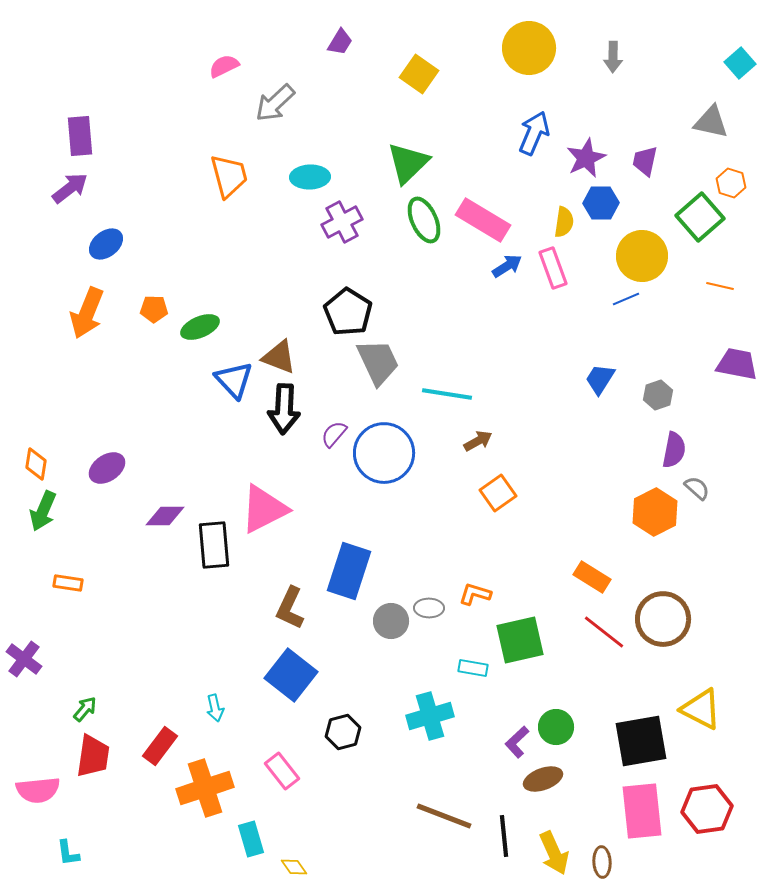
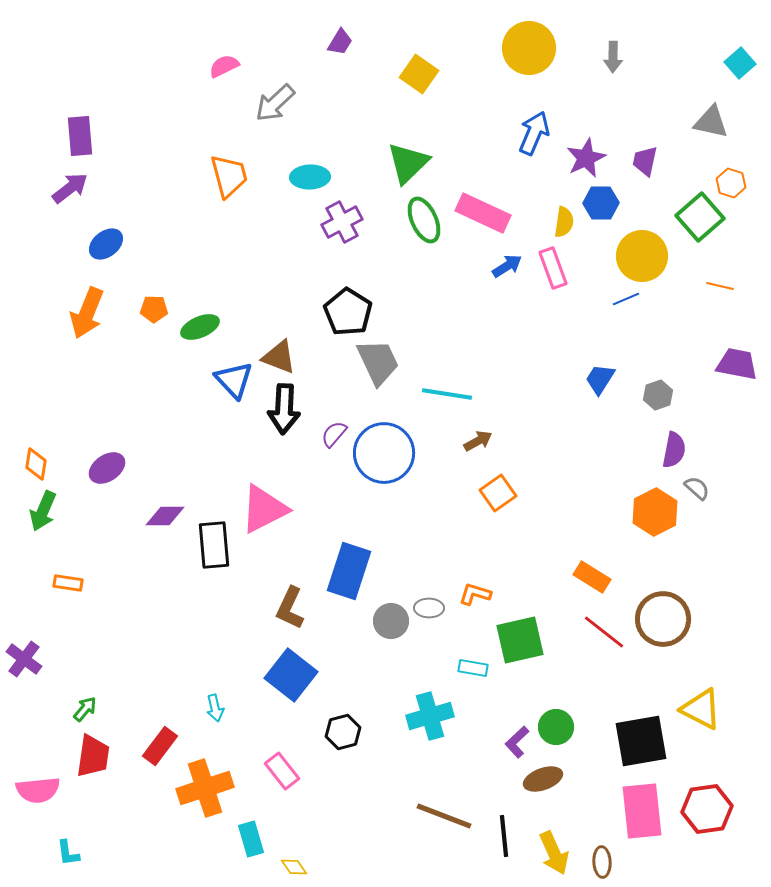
pink rectangle at (483, 220): moved 7 px up; rotated 6 degrees counterclockwise
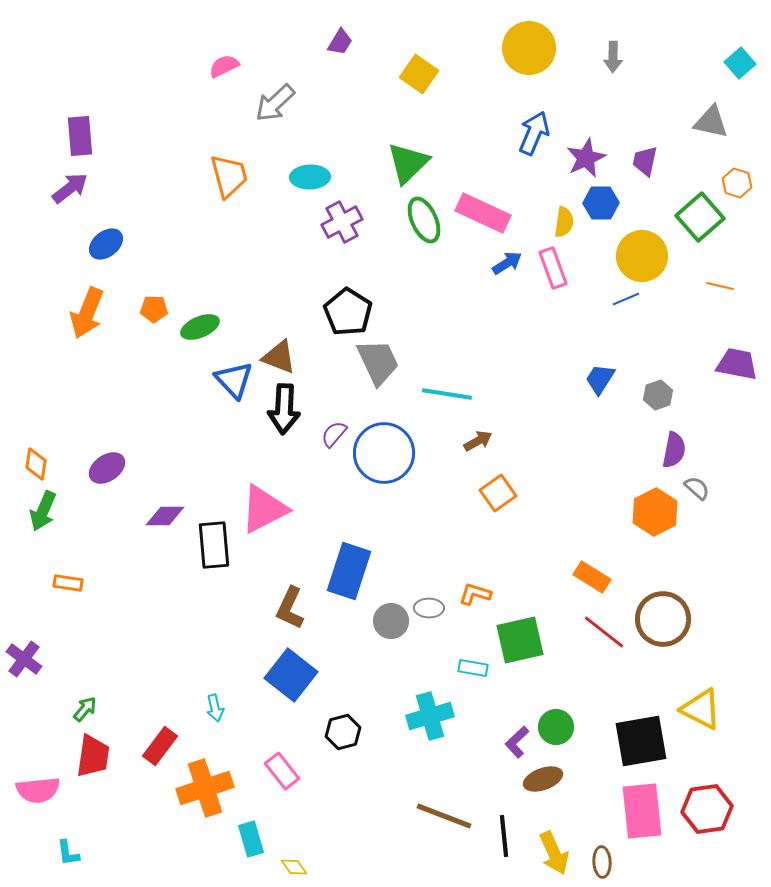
orange hexagon at (731, 183): moved 6 px right
blue arrow at (507, 266): moved 3 px up
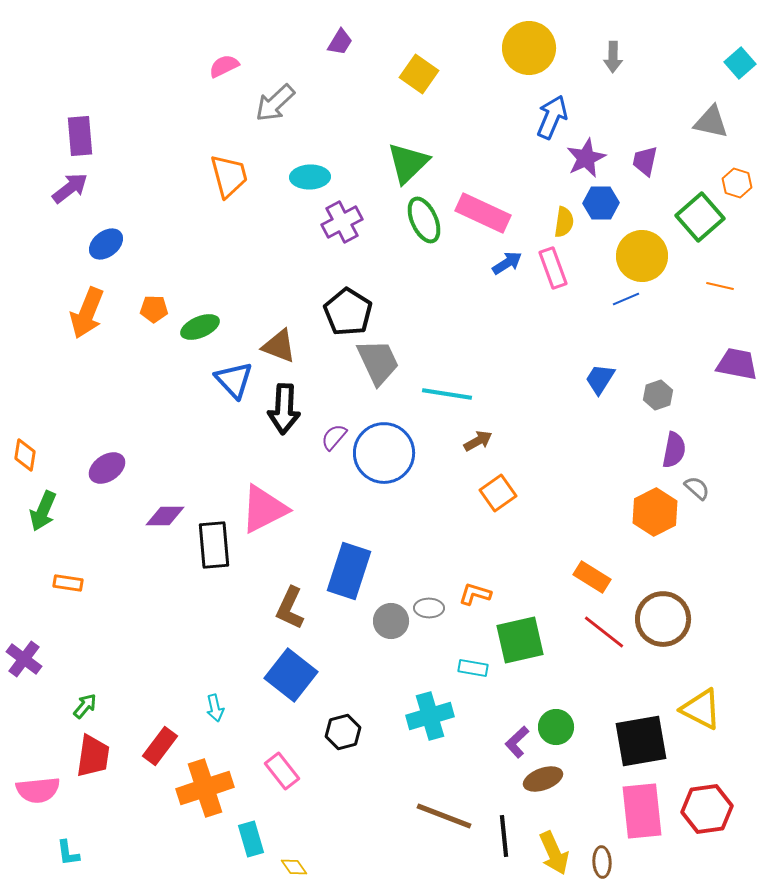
blue arrow at (534, 133): moved 18 px right, 16 px up
brown triangle at (279, 357): moved 11 px up
purple semicircle at (334, 434): moved 3 px down
orange diamond at (36, 464): moved 11 px left, 9 px up
green arrow at (85, 709): moved 3 px up
